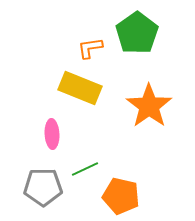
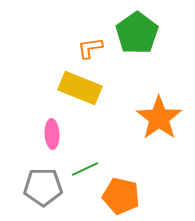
orange star: moved 10 px right, 12 px down
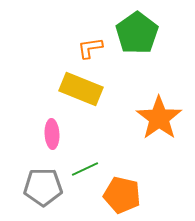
yellow rectangle: moved 1 px right, 1 px down
orange pentagon: moved 1 px right, 1 px up
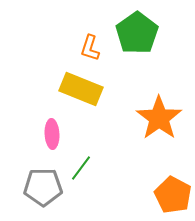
orange L-shape: rotated 64 degrees counterclockwise
green line: moved 4 px left, 1 px up; rotated 28 degrees counterclockwise
orange pentagon: moved 51 px right; rotated 15 degrees clockwise
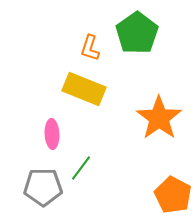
yellow rectangle: moved 3 px right
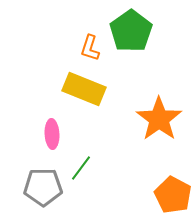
green pentagon: moved 6 px left, 2 px up
orange star: moved 1 px down
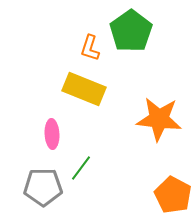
orange star: rotated 30 degrees counterclockwise
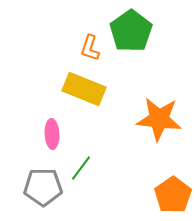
orange pentagon: rotated 9 degrees clockwise
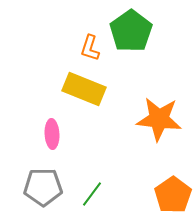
green line: moved 11 px right, 26 px down
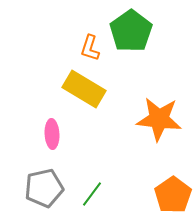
yellow rectangle: rotated 9 degrees clockwise
gray pentagon: moved 1 px right, 1 px down; rotated 12 degrees counterclockwise
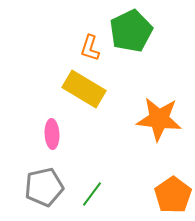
green pentagon: rotated 9 degrees clockwise
gray pentagon: moved 1 px up
